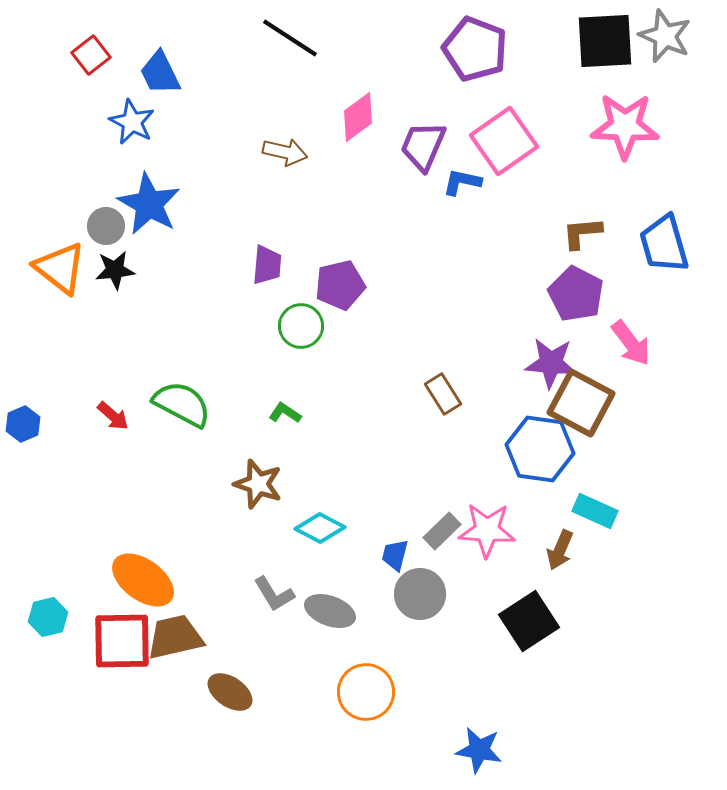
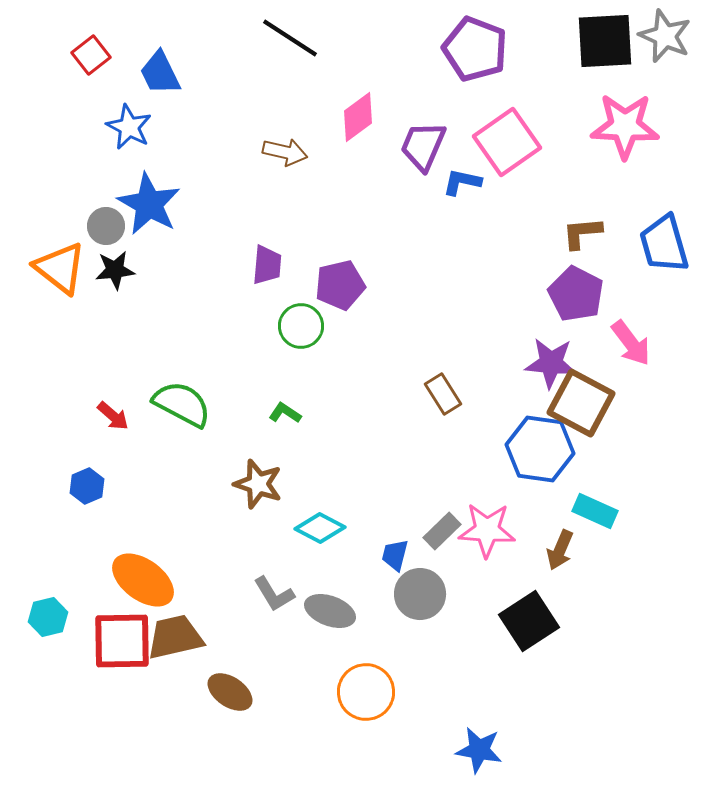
blue star at (132, 122): moved 3 px left, 5 px down
pink square at (504, 141): moved 3 px right, 1 px down
blue hexagon at (23, 424): moved 64 px right, 62 px down
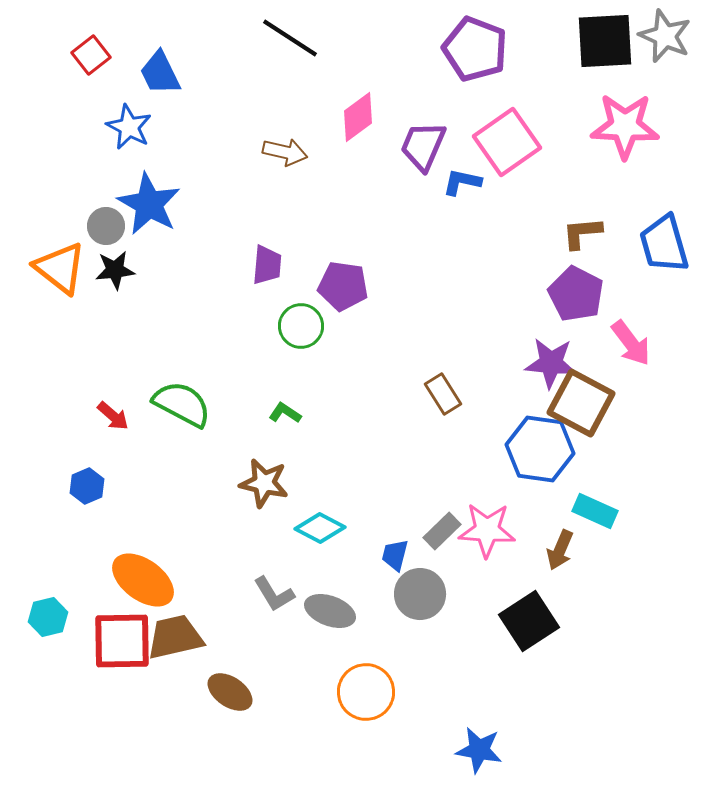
purple pentagon at (340, 285): moved 3 px right, 1 px down; rotated 21 degrees clockwise
brown star at (258, 484): moved 6 px right, 1 px up; rotated 6 degrees counterclockwise
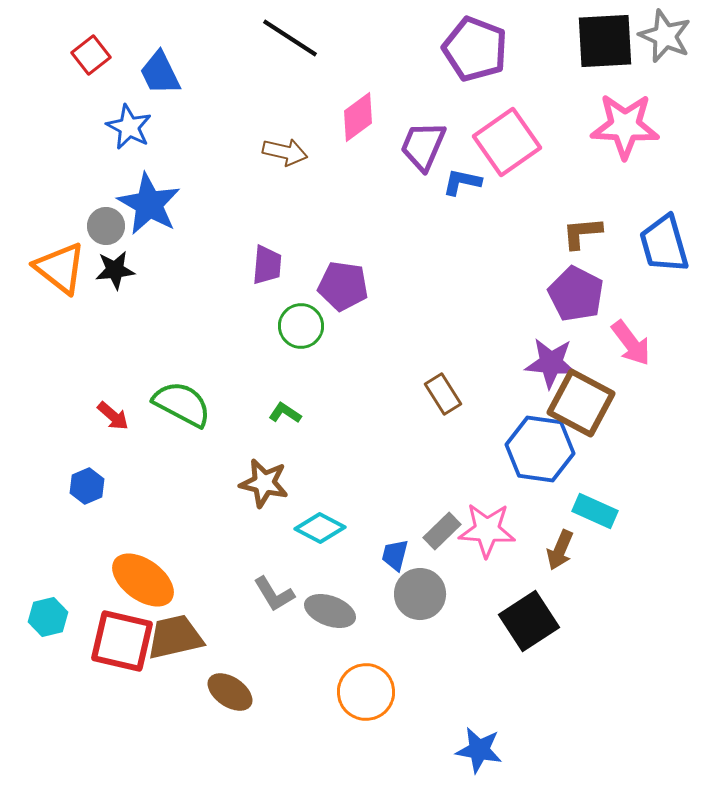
red square at (122, 641): rotated 14 degrees clockwise
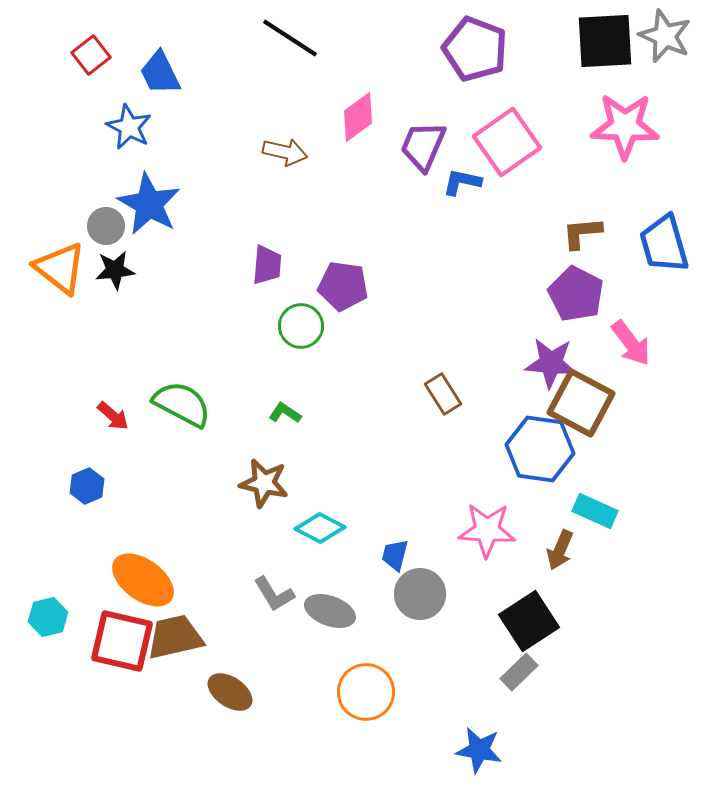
gray rectangle at (442, 531): moved 77 px right, 141 px down
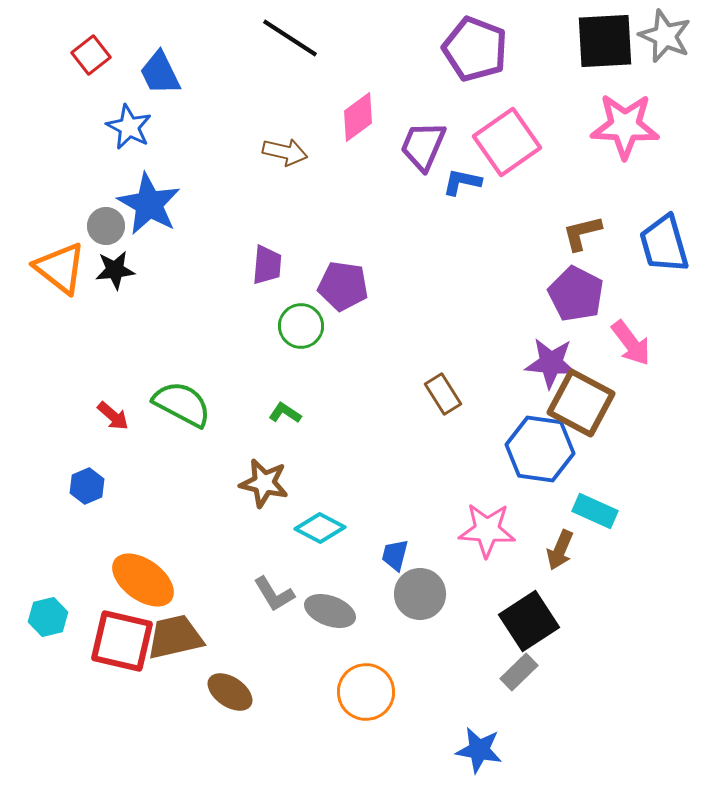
brown L-shape at (582, 233): rotated 9 degrees counterclockwise
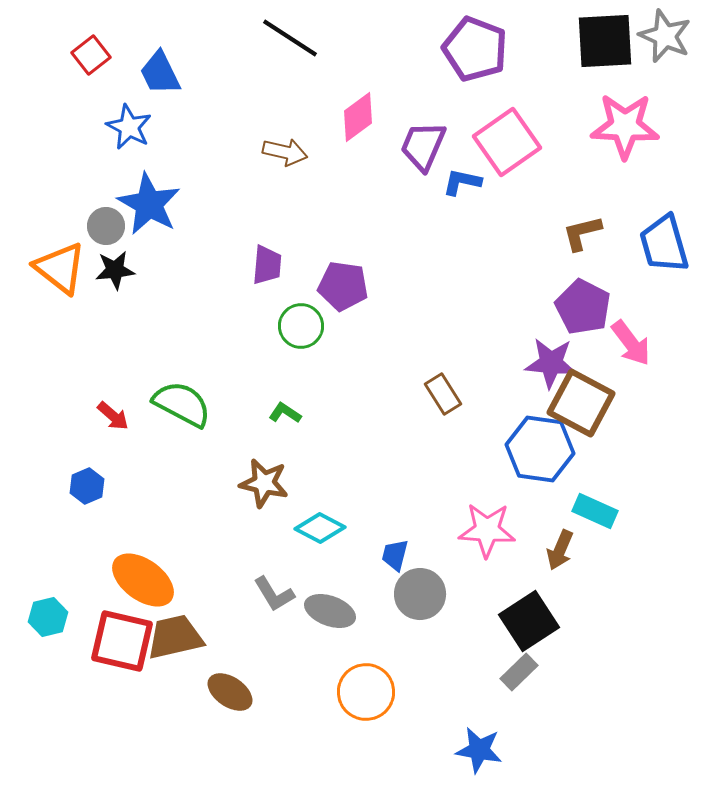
purple pentagon at (576, 294): moved 7 px right, 13 px down
